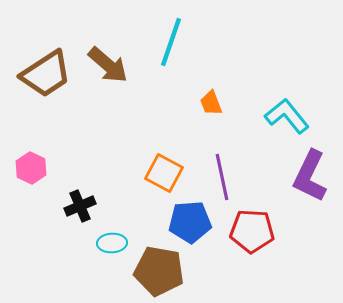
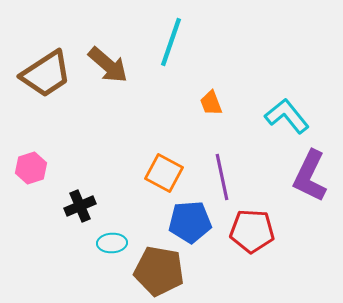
pink hexagon: rotated 16 degrees clockwise
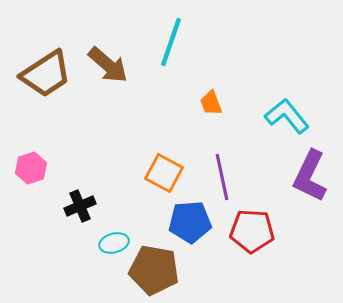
cyan ellipse: moved 2 px right; rotated 12 degrees counterclockwise
brown pentagon: moved 5 px left, 1 px up
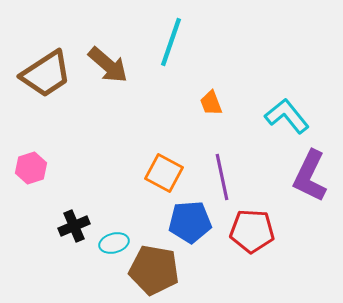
black cross: moved 6 px left, 20 px down
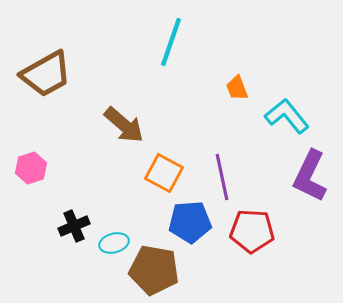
brown arrow: moved 16 px right, 60 px down
brown trapezoid: rotated 4 degrees clockwise
orange trapezoid: moved 26 px right, 15 px up
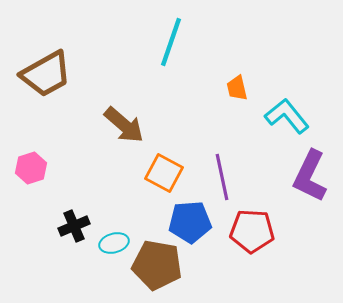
orange trapezoid: rotated 8 degrees clockwise
brown pentagon: moved 3 px right, 5 px up
